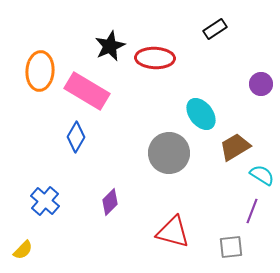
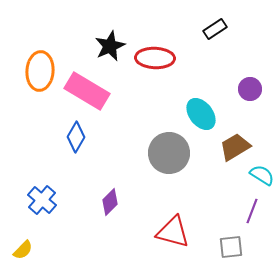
purple circle: moved 11 px left, 5 px down
blue cross: moved 3 px left, 1 px up
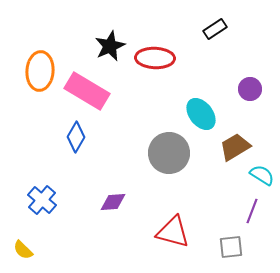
purple diamond: moved 3 px right; rotated 40 degrees clockwise
yellow semicircle: rotated 90 degrees clockwise
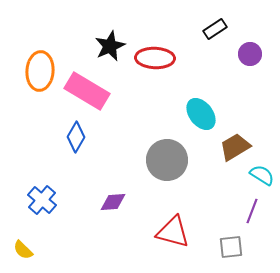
purple circle: moved 35 px up
gray circle: moved 2 px left, 7 px down
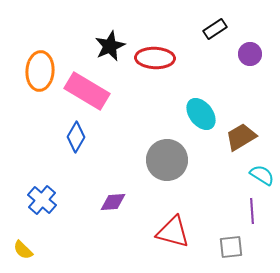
brown trapezoid: moved 6 px right, 10 px up
purple line: rotated 25 degrees counterclockwise
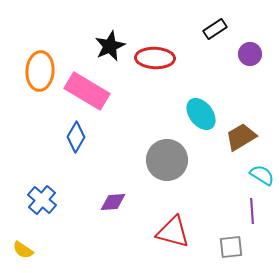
yellow semicircle: rotated 10 degrees counterclockwise
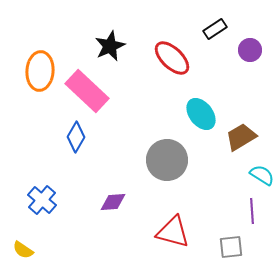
purple circle: moved 4 px up
red ellipse: moved 17 px right; rotated 42 degrees clockwise
pink rectangle: rotated 12 degrees clockwise
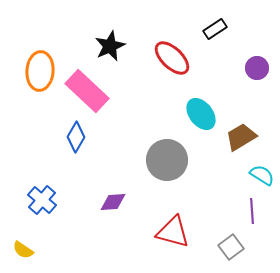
purple circle: moved 7 px right, 18 px down
gray square: rotated 30 degrees counterclockwise
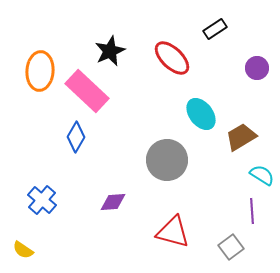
black star: moved 5 px down
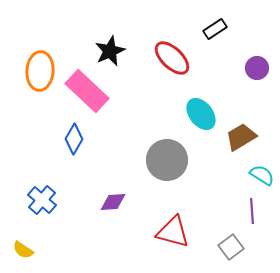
blue diamond: moved 2 px left, 2 px down
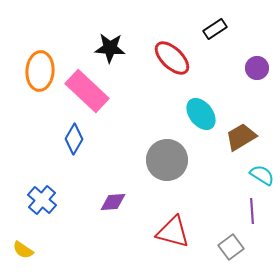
black star: moved 3 px up; rotated 28 degrees clockwise
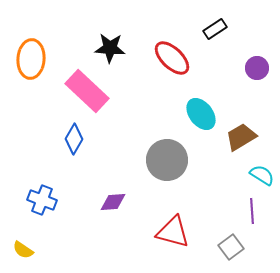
orange ellipse: moved 9 px left, 12 px up
blue cross: rotated 20 degrees counterclockwise
